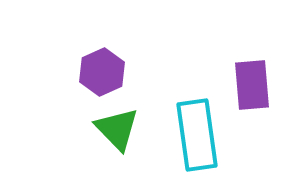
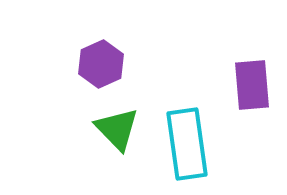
purple hexagon: moved 1 px left, 8 px up
cyan rectangle: moved 10 px left, 9 px down
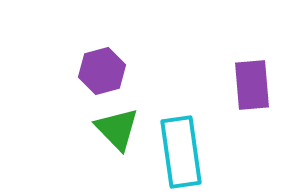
purple hexagon: moved 1 px right, 7 px down; rotated 9 degrees clockwise
cyan rectangle: moved 6 px left, 8 px down
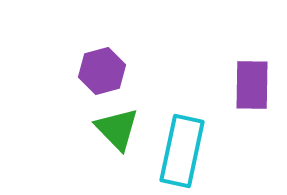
purple rectangle: rotated 6 degrees clockwise
cyan rectangle: moved 1 px right, 1 px up; rotated 20 degrees clockwise
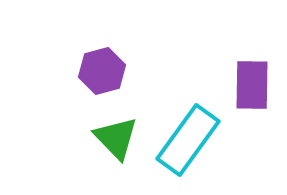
green triangle: moved 1 px left, 9 px down
cyan rectangle: moved 6 px right, 11 px up; rotated 24 degrees clockwise
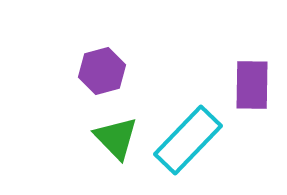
cyan rectangle: rotated 8 degrees clockwise
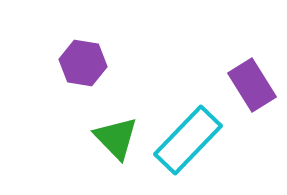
purple hexagon: moved 19 px left, 8 px up; rotated 24 degrees clockwise
purple rectangle: rotated 33 degrees counterclockwise
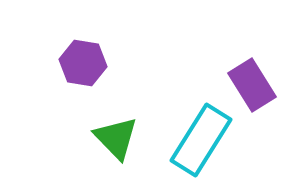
cyan rectangle: moved 13 px right; rotated 12 degrees counterclockwise
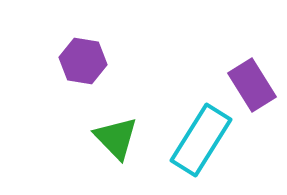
purple hexagon: moved 2 px up
